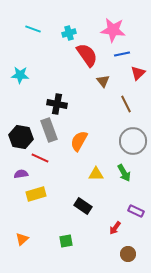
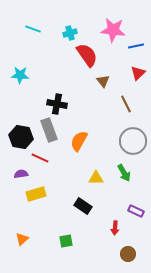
cyan cross: moved 1 px right
blue line: moved 14 px right, 8 px up
yellow triangle: moved 4 px down
red arrow: rotated 32 degrees counterclockwise
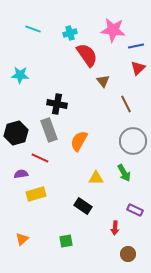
red triangle: moved 5 px up
black hexagon: moved 5 px left, 4 px up; rotated 25 degrees counterclockwise
purple rectangle: moved 1 px left, 1 px up
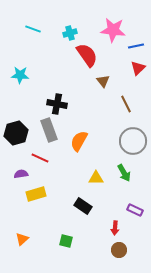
green square: rotated 24 degrees clockwise
brown circle: moved 9 px left, 4 px up
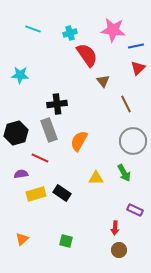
black cross: rotated 18 degrees counterclockwise
black rectangle: moved 21 px left, 13 px up
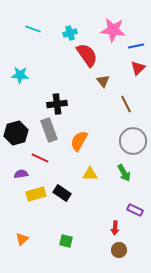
yellow triangle: moved 6 px left, 4 px up
